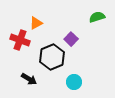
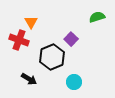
orange triangle: moved 5 px left, 1 px up; rotated 32 degrees counterclockwise
red cross: moved 1 px left
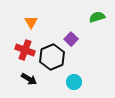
red cross: moved 6 px right, 10 px down
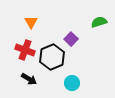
green semicircle: moved 2 px right, 5 px down
cyan circle: moved 2 px left, 1 px down
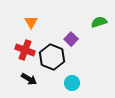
black hexagon: rotated 15 degrees counterclockwise
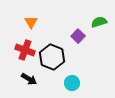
purple square: moved 7 px right, 3 px up
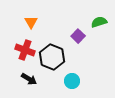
cyan circle: moved 2 px up
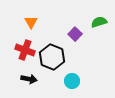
purple square: moved 3 px left, 2 px up
black arrow: rotated 21 degrees counterclockwise
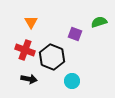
purple square: rotated 24 degrees counterclockwise
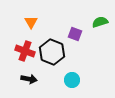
green semicircle: moved 1 px right
red cross: moved 1 px down
black hexagon: moved 5 px up
cyan circle: moved 1 px up
